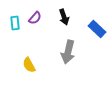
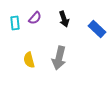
black arrow: moved 2 px down
gray arrow: moved 9 px left, 6 px down
yellow semicircle: moved 5 px up; rotated 14 degrees clockwise
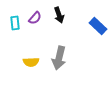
black arrow: moved 5 px left, 4 px up
blue rectangle: moved 1 px right, 3 px up
yellow semicircle: moved 2 px right, 2 px down; rotated 77 degrees counterclockwise
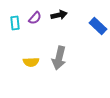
black arrow: rotated 84 degrees counterclockwise
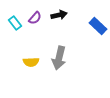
cyan rectangle: rotated 32 degrees counterclockwise
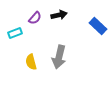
cyan rectangle: moved 10 px down; rotated 72 degrees counterclockwise
gray arrow: moved 1 px up
yellow semicircle: rotated 77 degrees clockwise
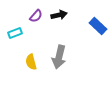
purple semicircle: moved 1 px right, 2 px up
